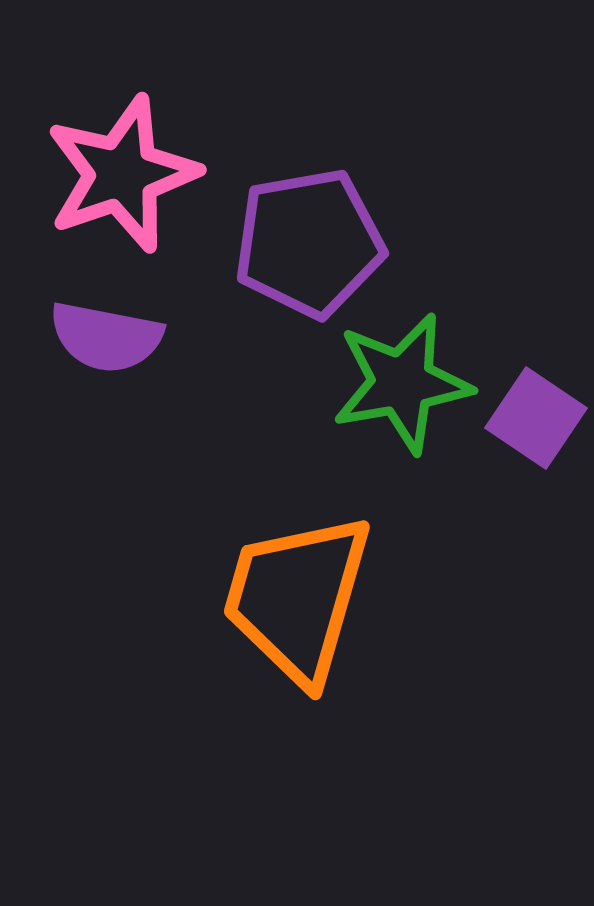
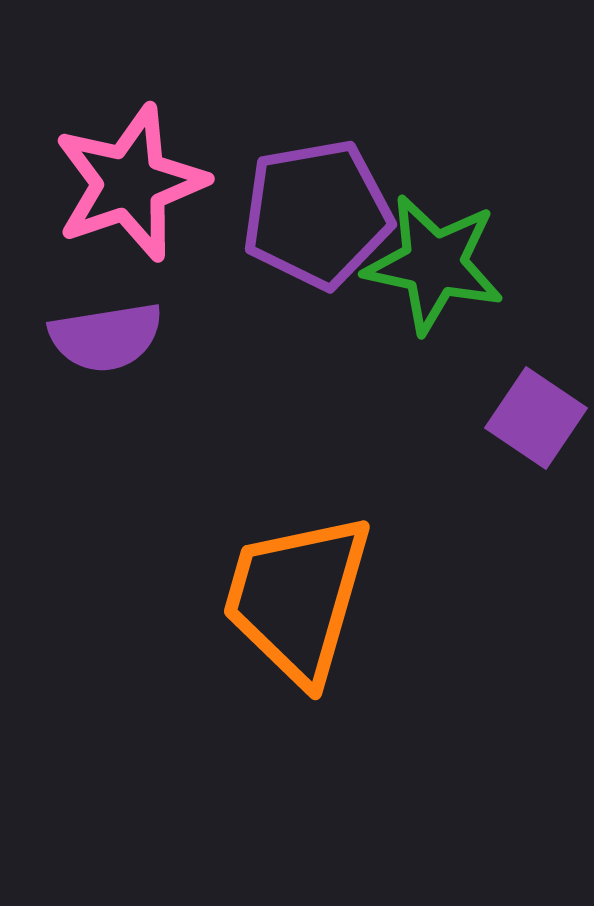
pink star: moved 8 px right, 9 px down
purple pentagon: moved 8 px right, 29 px up
purple semicircle: rotated 20 degrees counterclockwise
green star: moved 32 px right, 119 px up; rotated 22 degrees clockwise
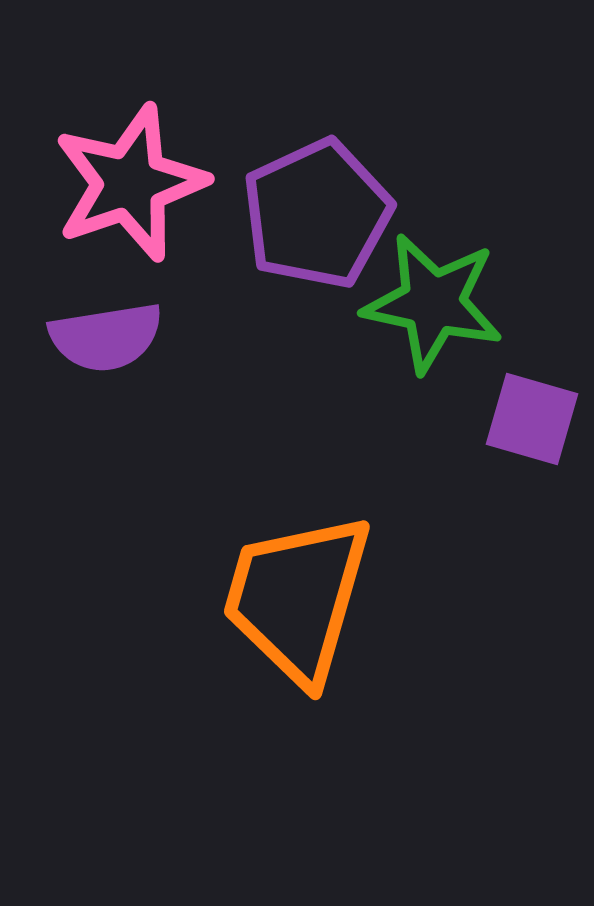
purple pentagon: rotated 15 degrees counterclockwise
green star: moved 1 px left, 39 px down
purple square: moved 4 px left, 1 px down; rotated 18 degrees counterclockwise
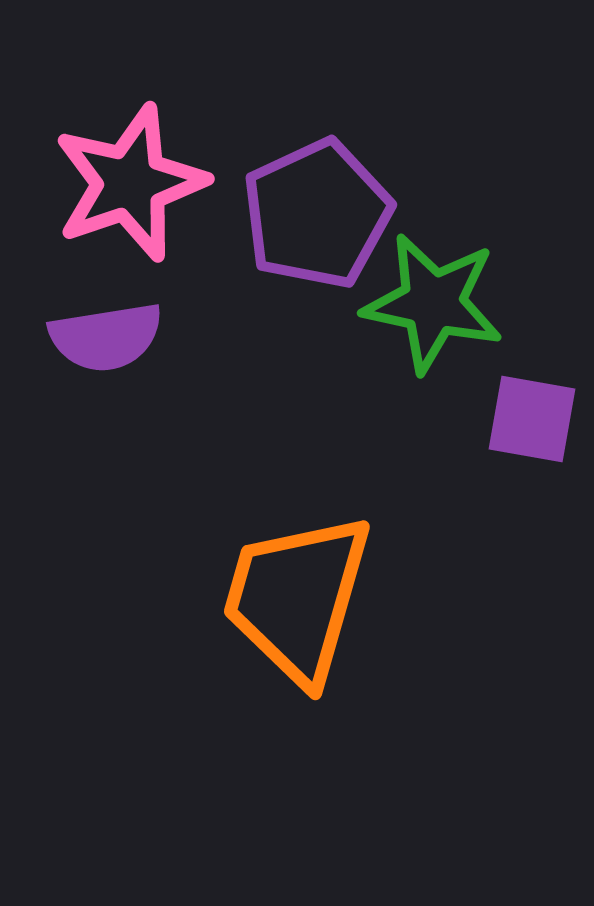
purple square: rotated 6 degrees counterclockwise
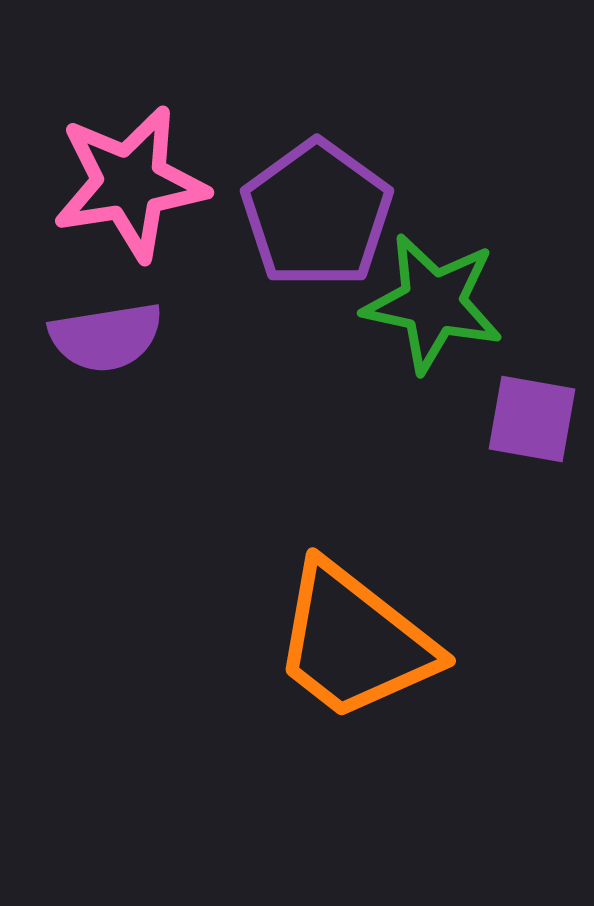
pink star: rotated 10 degrees clockwise
purple pentagon: rotated 11 degrees counterclockwise
orange trapezoid: moved 57 px right, 44 px down; rotated 68 degrees counterclockwise
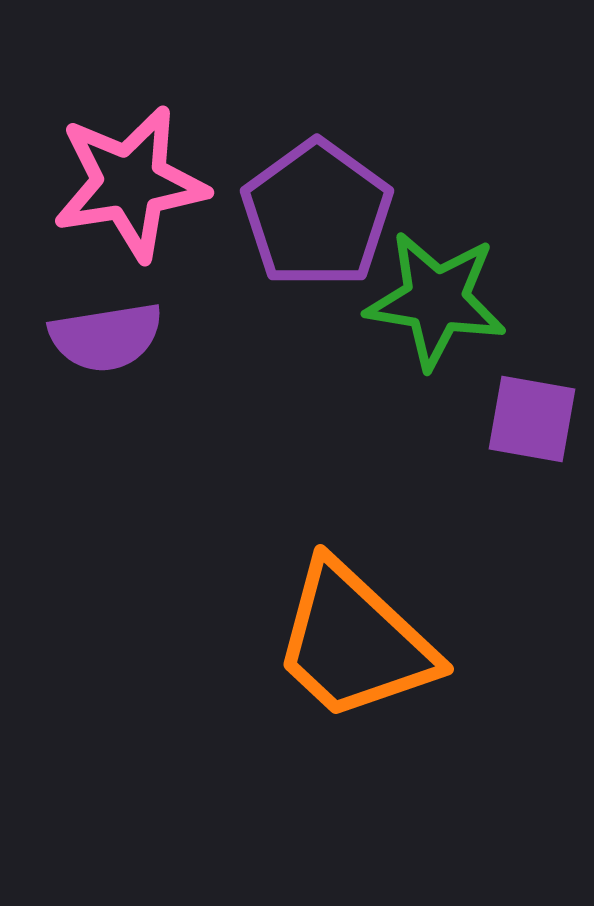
green star: moved 3 px right, 3 px up; rotated 3 degrees counterclockwise
orange trapezoid: rotated 5 degrees clockwise
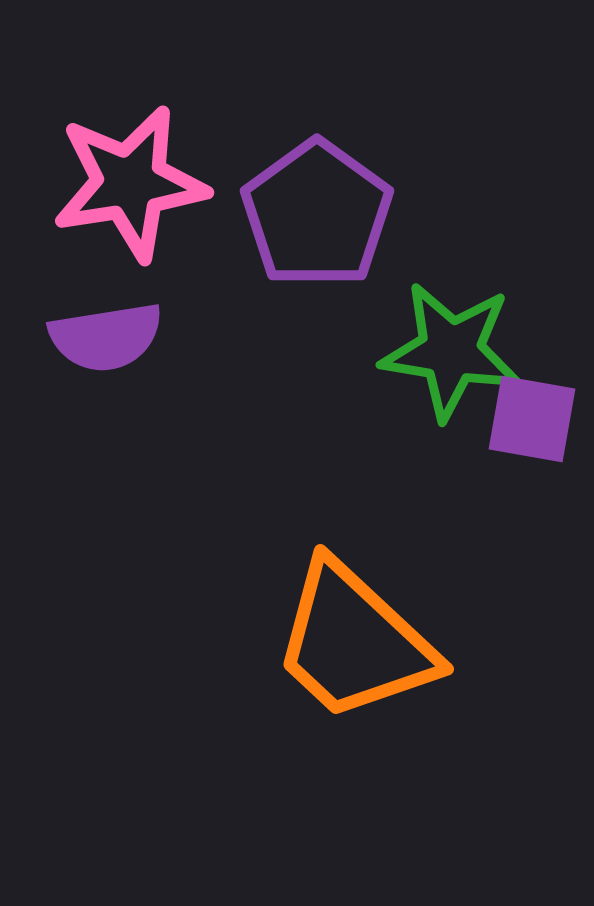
green star: moved 15 px right, 51 px down
